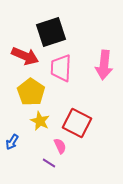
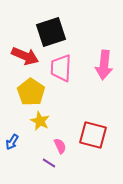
red square: moved 16 px right, 12 px down; rotated 12 degrees counterclockwise
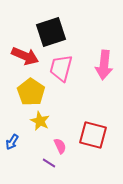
pink trapezoid: rotated 12 degrees clockwise
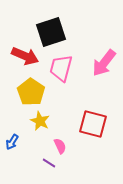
pink arrow: moved 2 px up; rotated 32 degrees clockwise
red square: moved 11 px up
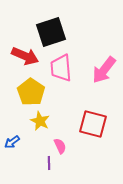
pink arrow: moved 7 px down
pink trapezoid: rotated 20 degrees counterclockwise
blue arrow: rotated 21 degrees clockwise
purple line: rotated 56 degrees clockwise
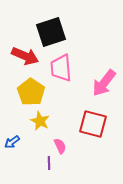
pink arrow: moved 13 px down
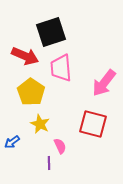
yellow star: moved 3 px down
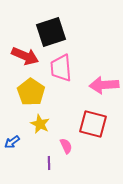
pink arrow: moved 2 px down; rotated 48 degrees clockwise
pink semicircle: moved 6 px right
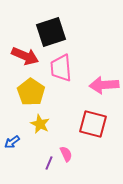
pink semicircle: moved 8 px down
purple line: rotated 24 degrees clockwise
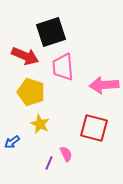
pink trapezoid: moved 2 px right, 1 px up
yellow pentagon: rotated 16 degrees counterclockwise
red square: moved 1 px right, 4 px down
